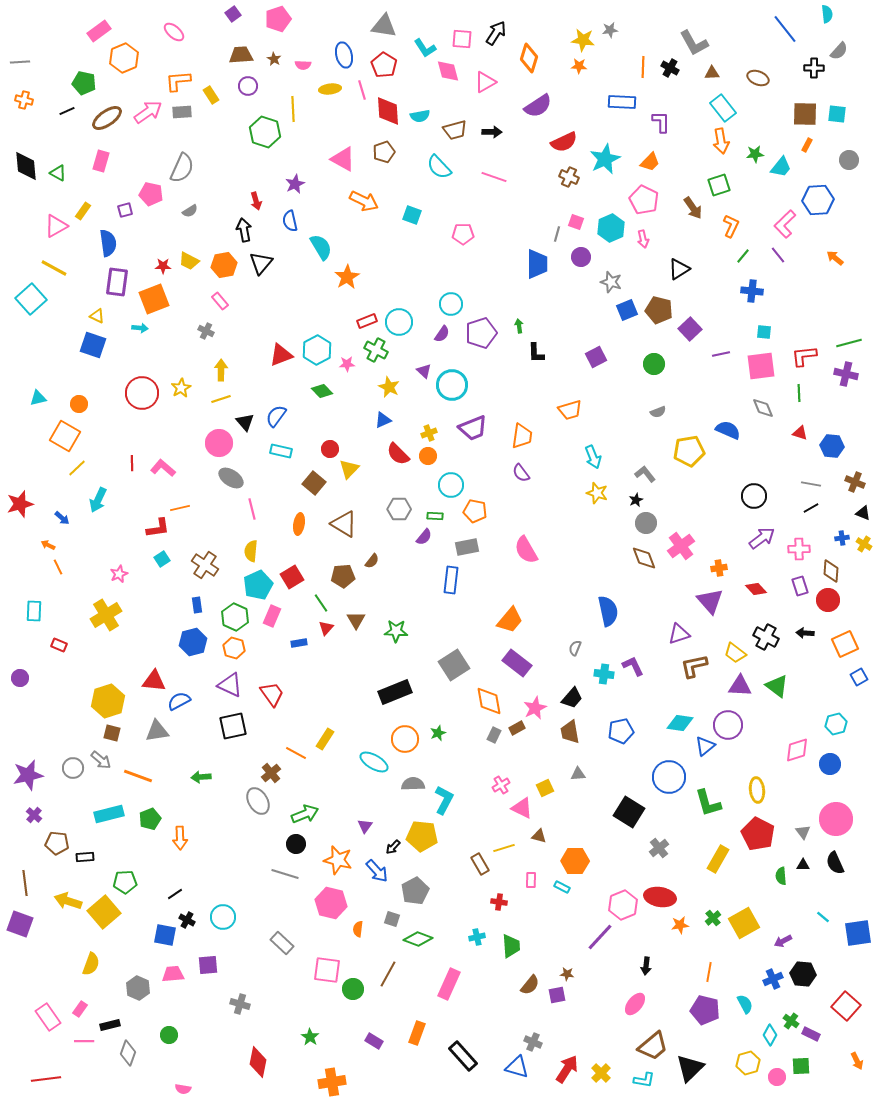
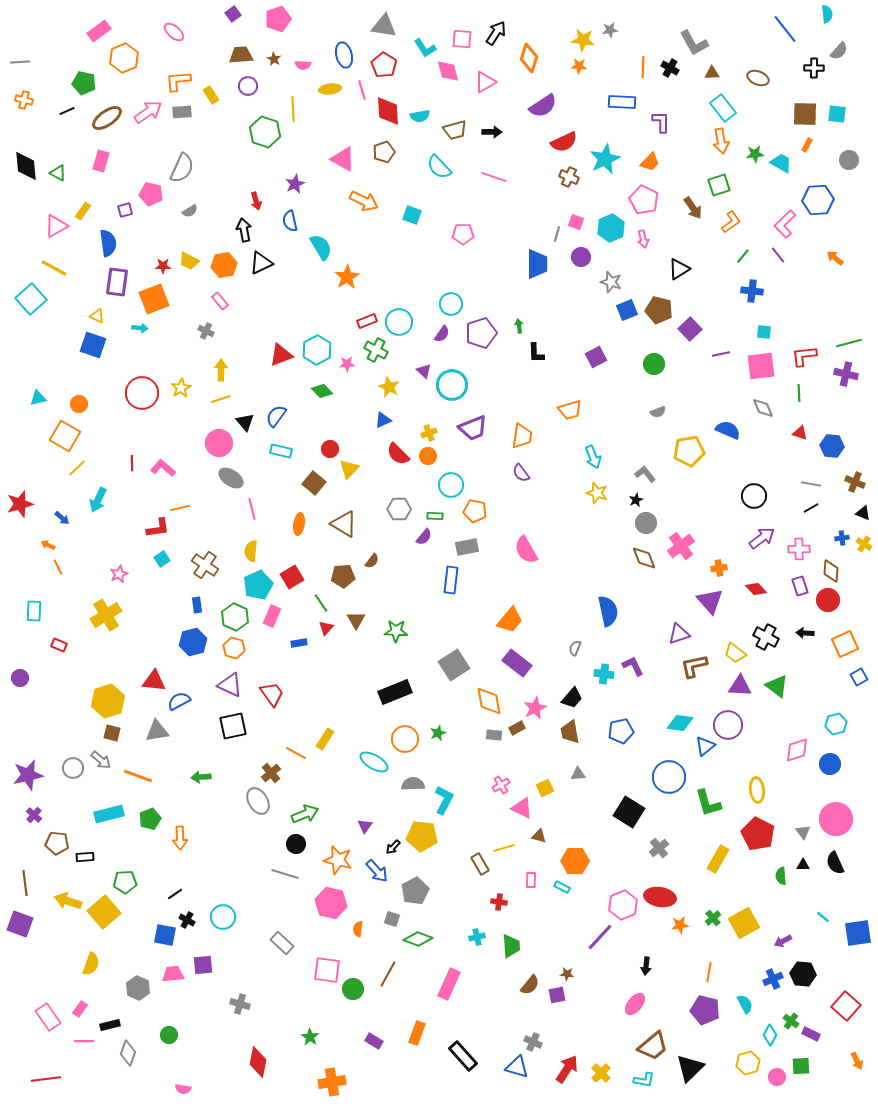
purple semicircle at (538, 106): moved 5 px right
cyan trapezoid at (781, 167): moved 4 px up; rotated 100 degrees counterclockwise
orange L-shape at (731, 226): moved 4 px up; rotated 30 degrees clockwise
black triangle at (261, 263): rotated 25 degrees clockwise
gray rectangle at (494, 735): rotated 70 degrees clockwise
purple square at (208, 965): moved 5 px left
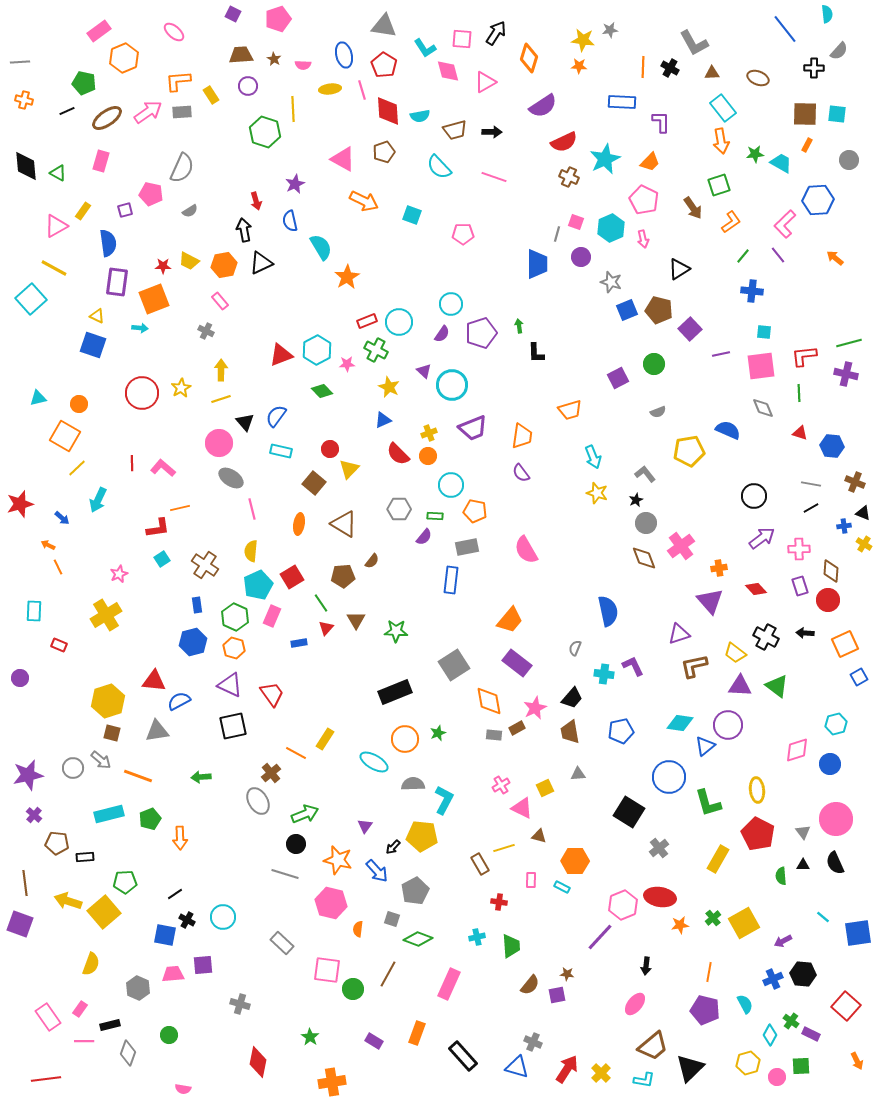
purple square at (233, 14): rotated 28 degrees counterclockwise
purple square at (596, 357): moved 22 px right, 21 px down
blue cross at (842, 538): moved 2 px right, 12 px up
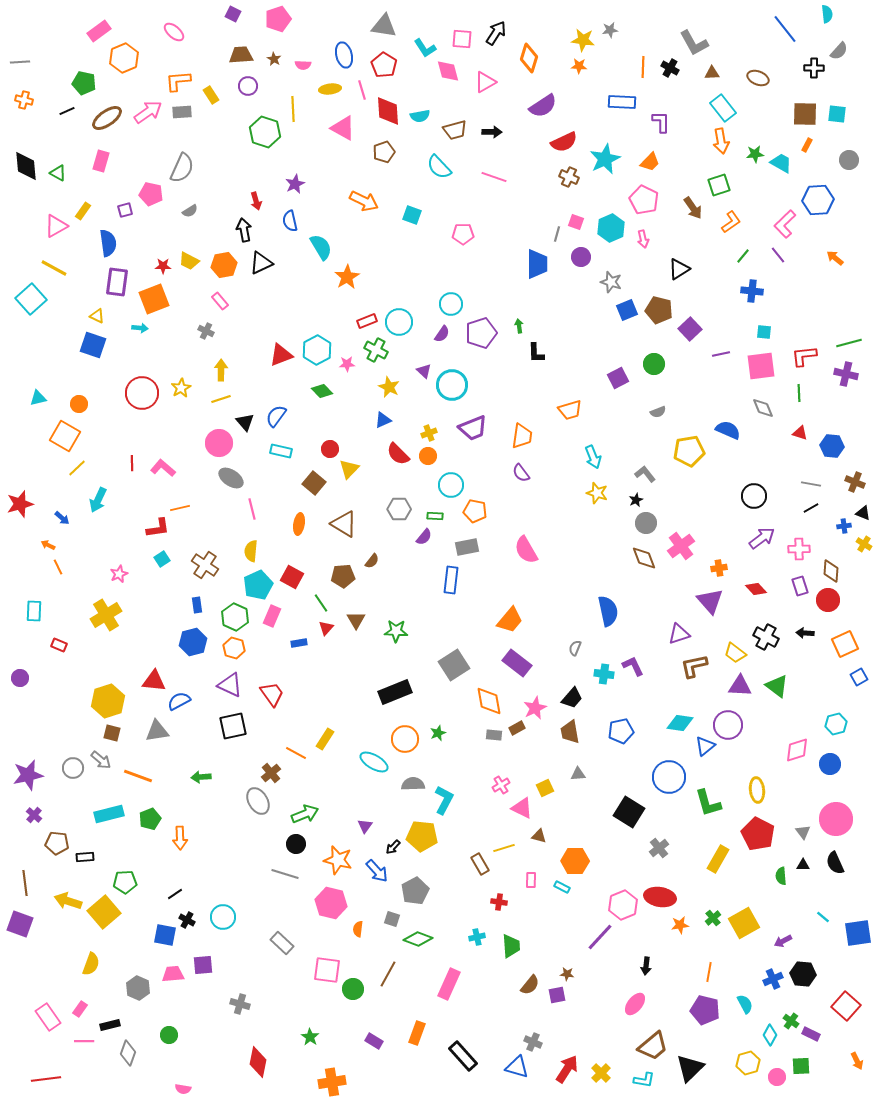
pink triangle at (343, 159): moved 31 px up
red square at (292, 577): rotated 30 degrees counterclockwise
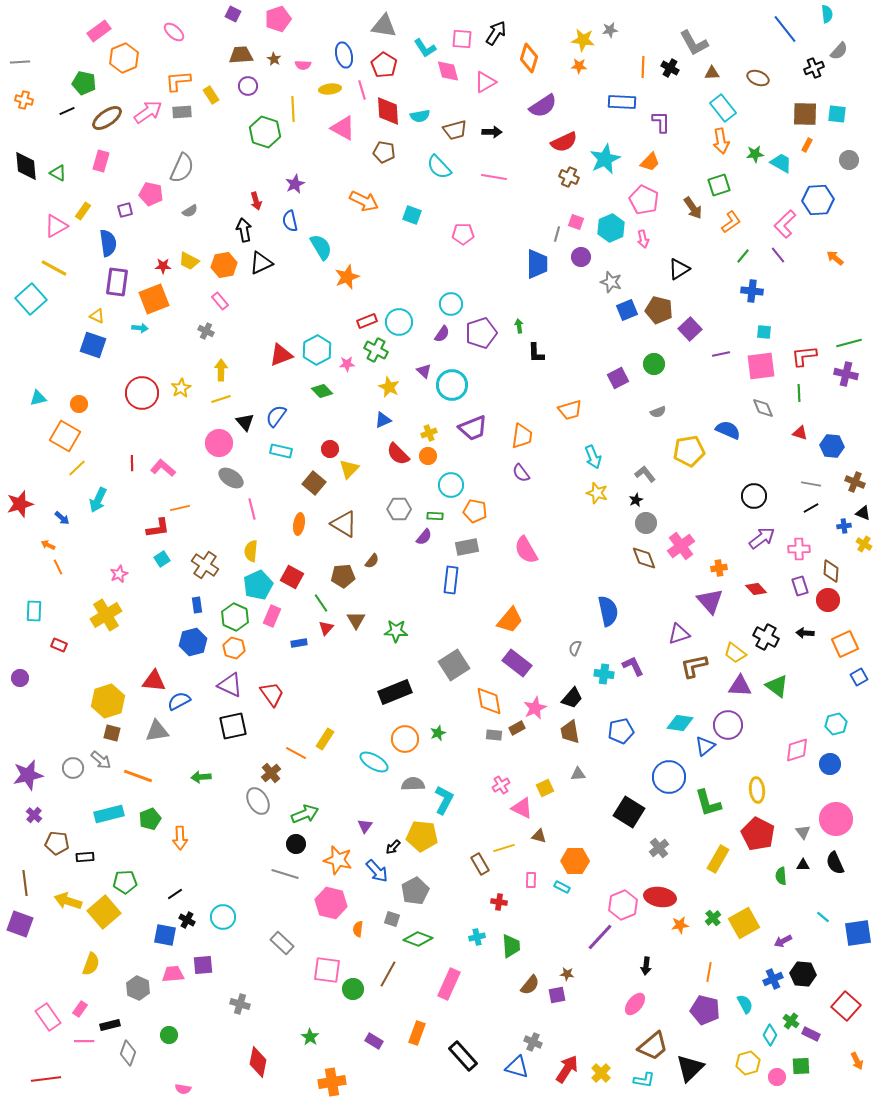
black cross at (814, 68): rotated 24 degrees counterclockwise
brown pentagon at (384, 152): rotated 30 degrees clockwise
pink line at (494, 177): rotated 10 degrees counterclockwise
orange star at (347, 277): rotated 10 degrees clockwise
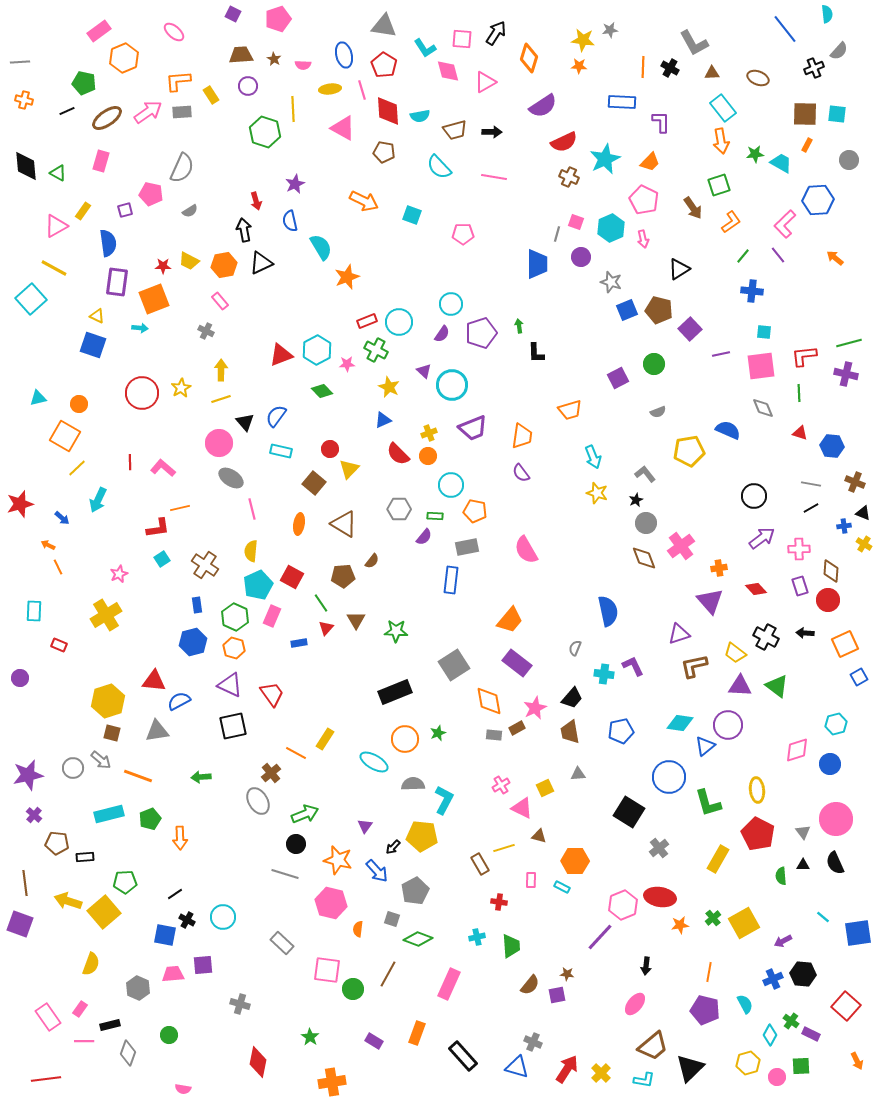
red line at (132, 463): moved 2 px left, 1 px up
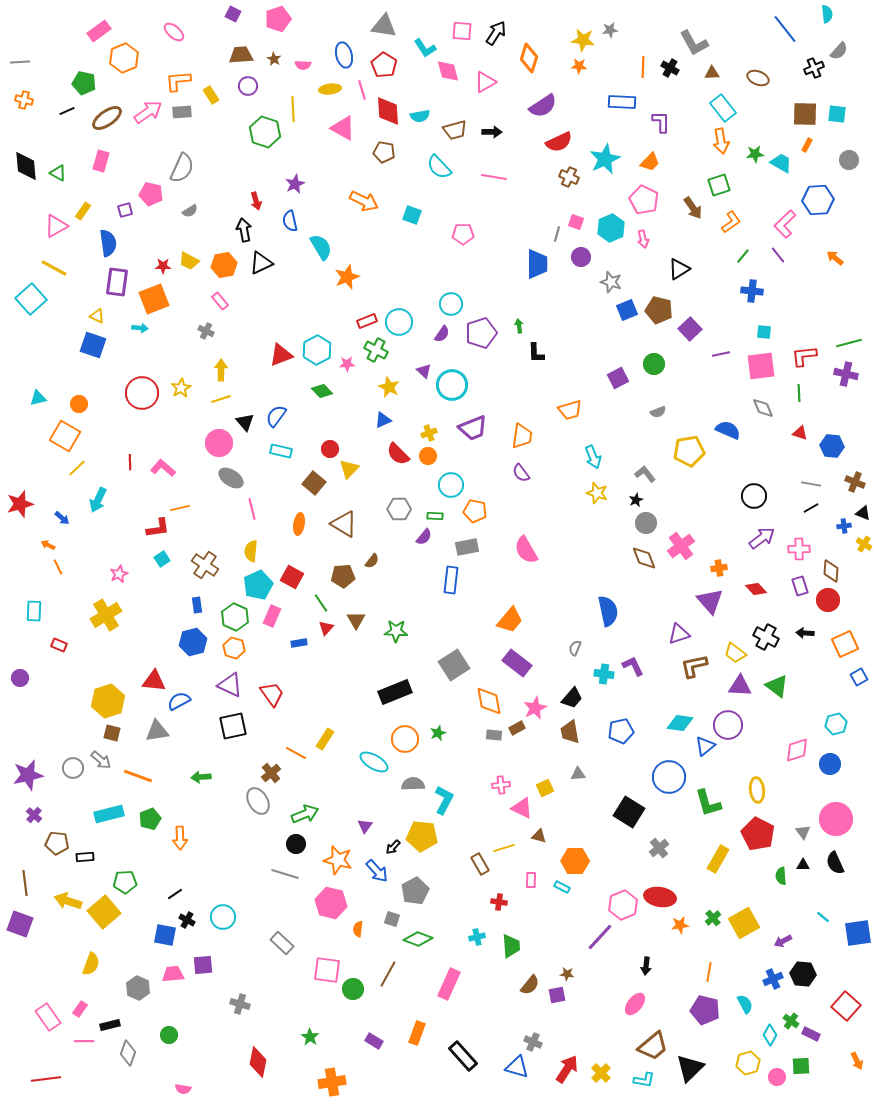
pink square at (462, 39): moved 8 px up
red semicircle at (564, 142): moved 5 px left
pink cross at (501, 785): rotated 24 degrees clockwise
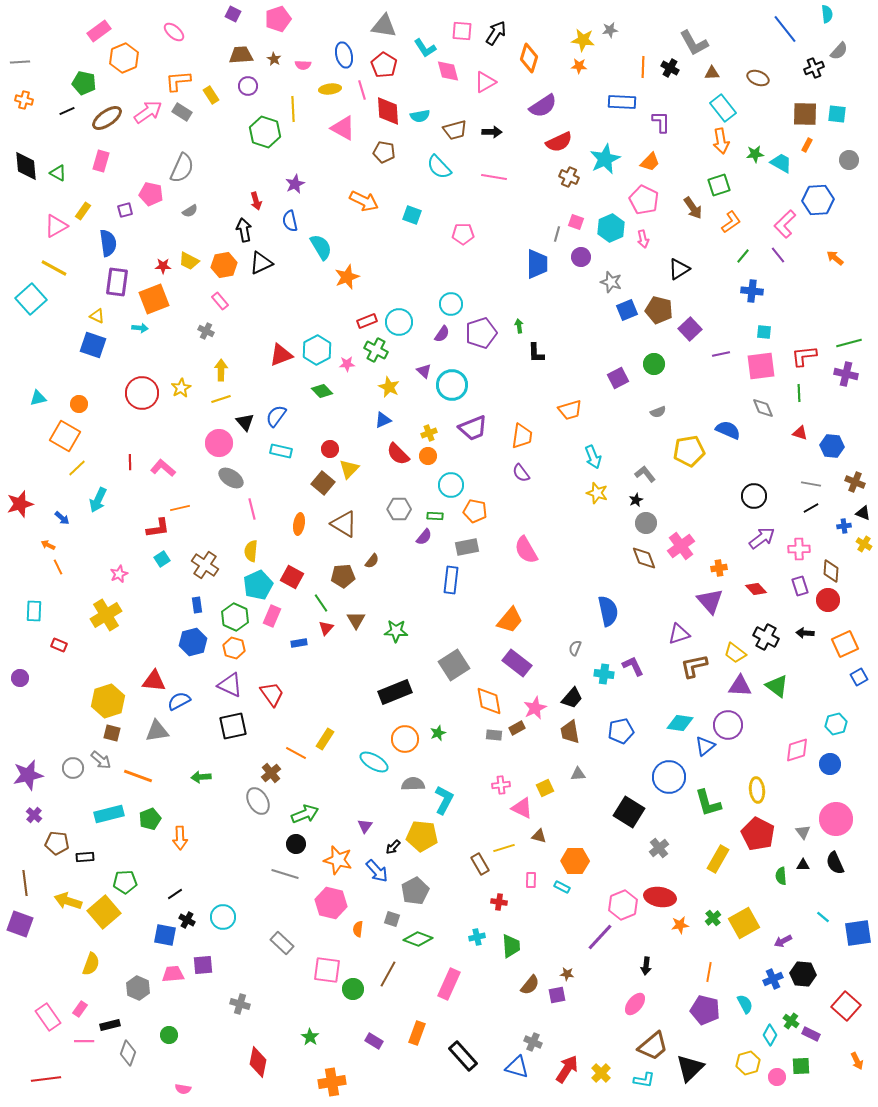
gray rectangle at (182, 112): rotated 36 degrees clockwise
brown square at (314, 483): moved 9 px right
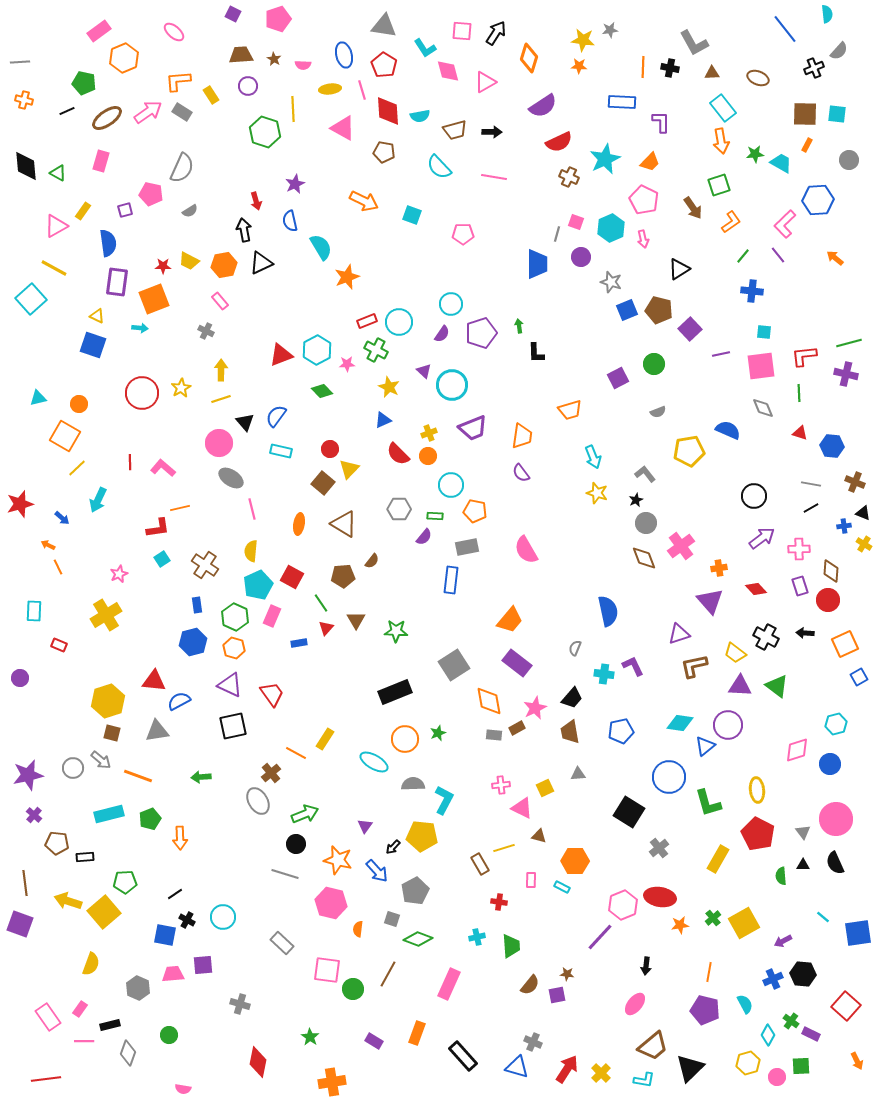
black cross at (670, 68): rotated 18 degrees counterclockwise
cyan diamond at (770, 1035): moved 2 px left
